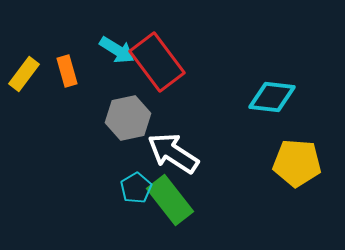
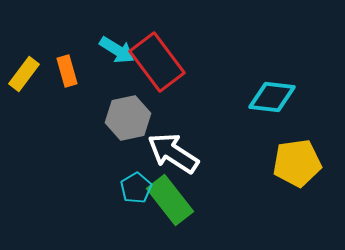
yellow pentagon: rotated 12 degrees counterclockwise
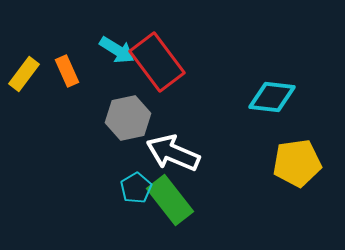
orange rectangle: rotated 8 degrees counterclockwise
white arrow: rotated 10 degrees counterclockwise
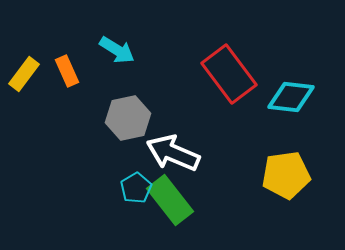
red rectangle: moved 72 px right, 12 px down
cyan diamond: moved 19 px right
yellow pentagon: moved 11 px left, 12 px down
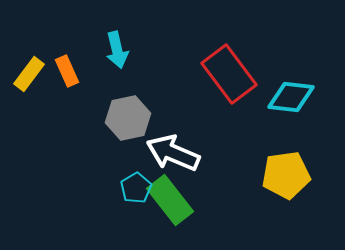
cyan arrow: rotated 45 degrees clockwise
yellow rectangle: moved 5 px right
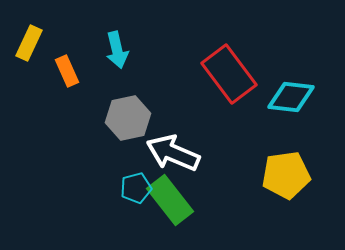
yellow rectangle: moved 31 px up; rotated 12 degrees counterclockwise
cyan pentagon: rotated 16 degrees clockwise
